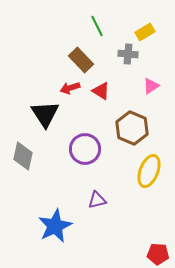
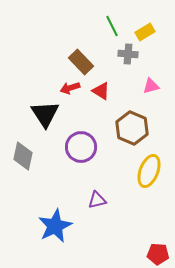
green line: moved 15 px right
brown rectangle: moved 2 px down
pink triangle: rotated 18 degrees clockwise
purple circle: moved 4 px left, 2 px up
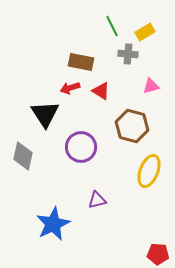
brown rectangle: rotated 35 degrees counterclockwise
brown hexagon: moved 2 px up; rotated 8 degrees counterclockwise
blue star: moved 2 px left, 2 px up
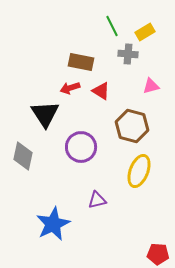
yellow ellipse: moved 10 px left
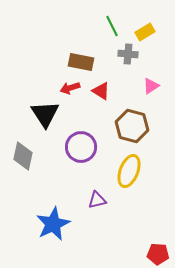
pink triangle: rotated 18 degrees counterclockwise
yellow ellipse: moved 10 px left
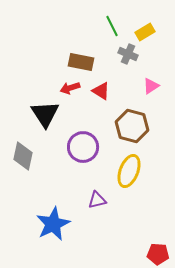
gray cross: rotated 18 degrees clockwise
purple circle: moved 2 px right
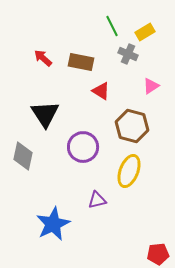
red arrow: moved 27 px left, 30 px up; rotated 60 degrees clockwise
red pentagon: rotated 10 degrees counterclockwise
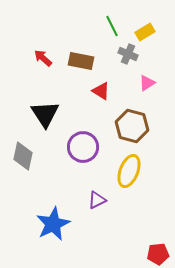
brown rectangle: moved 1 px up
pink triangle: moved 4 px left, 3 px up
purple triangle: rotated 12 degrees counterclockwise
